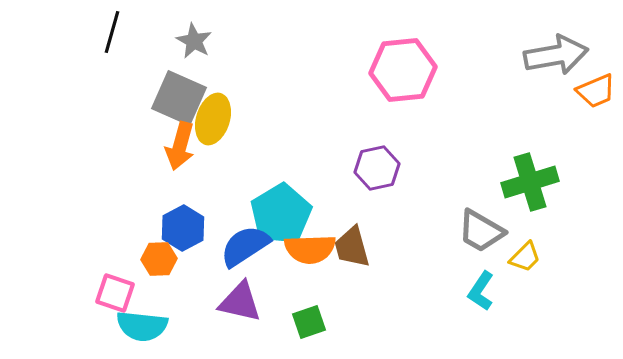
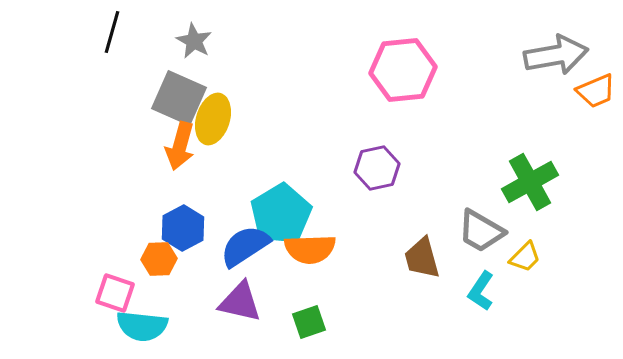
green cross: rotated 12 degrees counterclockwise
brown trapezoid: moved 70 px right, 11 px down
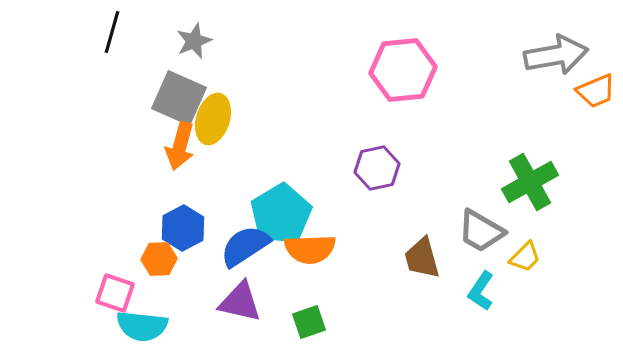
gray star: rotated 21 degrees clockwise
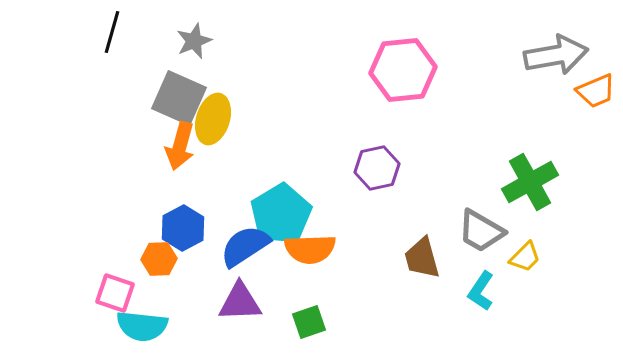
purple triangle: rotated 15 degrees counterclockwise
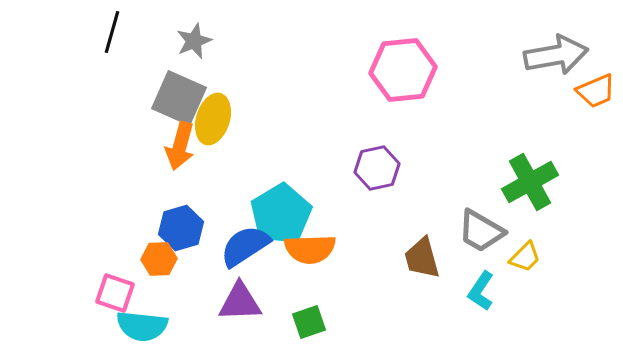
blue hexagon: moved 2 px left; rotated 12 degrees clockwise
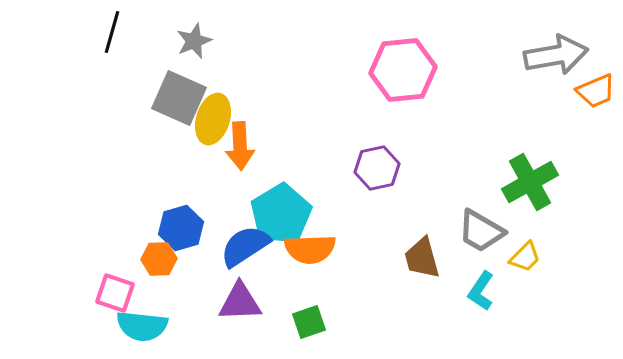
orange arrow: moved 60 px right; rotated 18 degrees counterclockwise
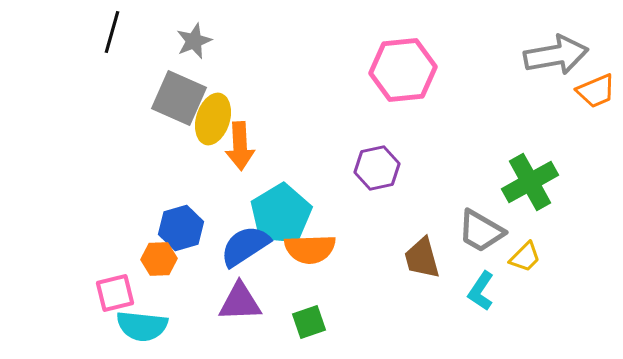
pink square: rotated 33 degrees counterclockwise
